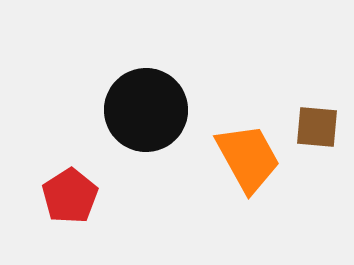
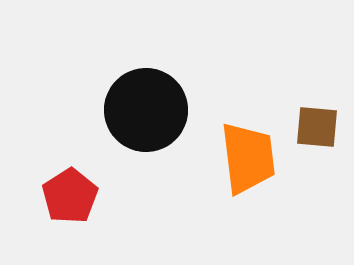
orange trapezoid: rotated 22 degrees clockwise
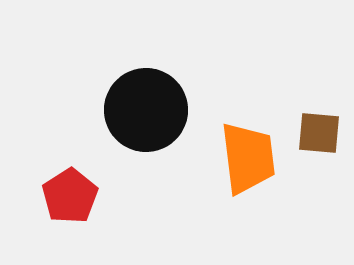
brown square: moved 2 px right, 6 px down
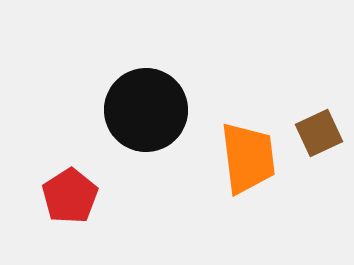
brown square: rotated 30 degrees counterclockwise
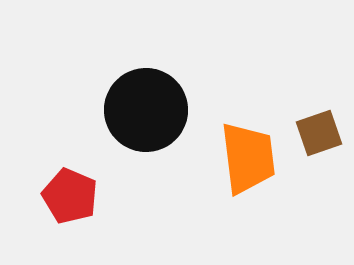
brown square: rotated 6 degrees clockwise
red pentagon: rotated 16 degrees counterclockwise
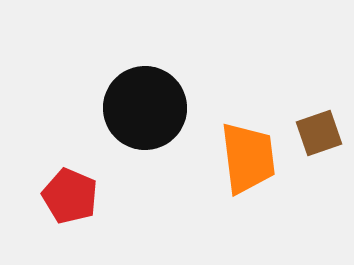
black circle: moved 1 px left, 2 px up
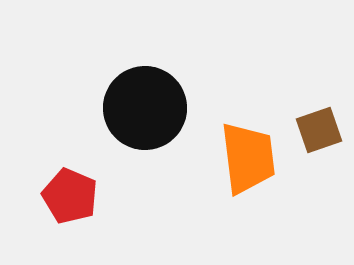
brown square: moved 3 px up
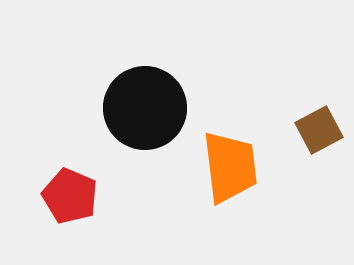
brown square: rotated 9 degrees counterclockwise
orange trapezoid: moved 18 px left, 9 px down
